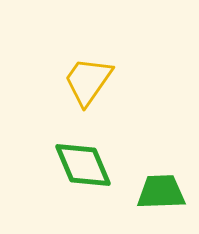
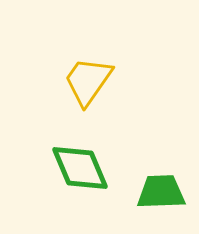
green diamond: moved 3 px left, 3 px down
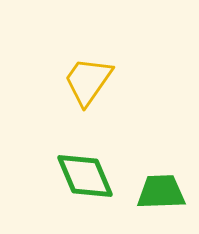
green diamond: moved 5 px right, 8 px down
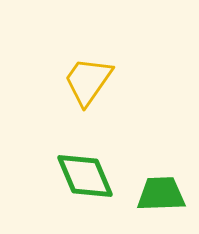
green trapezoid: moved 2 px down
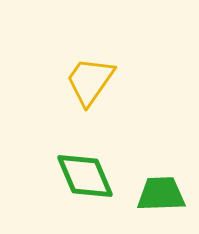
yellow trapezoid: moved 2 px right
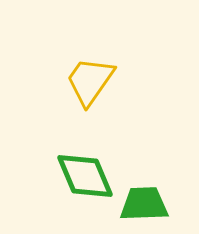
green trapezoid: moved 17 px left, 10 px down
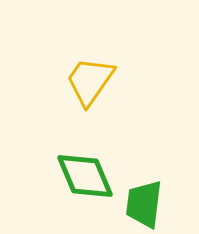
green trapezoid: rotated 81 degrees counterclockwise
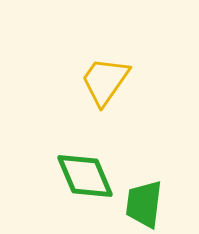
yellow trapezoid: moved 15 px right
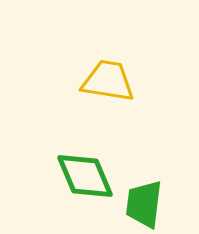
yellow trapezoid: moved 3 px right; rotated 64 degrees clockwise
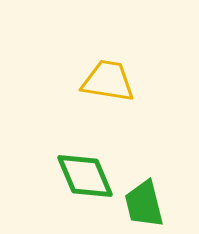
green trapezoid: rotated 21 degrees counterclockwise
